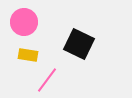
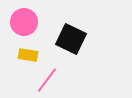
black square: moved 8 px left, 5 px up
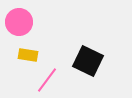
pink circle: moved 5 px left
black square: moved 17 px right, 22 px down
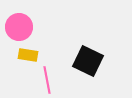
pink circle: moved 5 px down
pink line: rotated 48 degrees counterclockwise
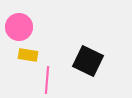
pink line: rotated 16 degrees clockwise
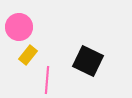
yellow rectangle: rotated 60 degrees counterclockwise
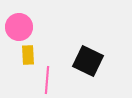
yellow rectangle: rotated 42 degrees counterclockwise
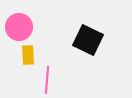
black square: moved 21 px up
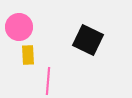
pink line: moved 1 px right, 1 px down
